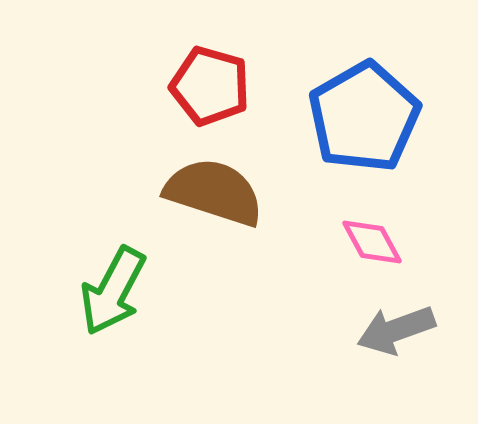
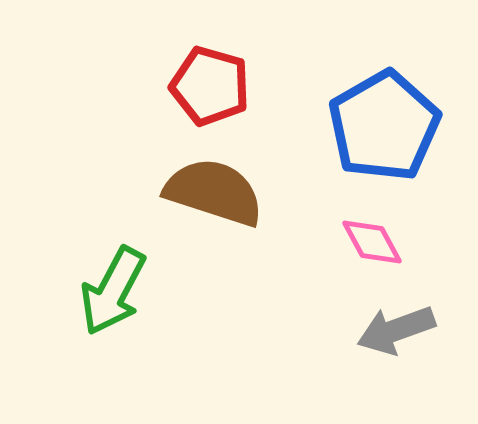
blue pentagon: moved 20 px right, 9 px down
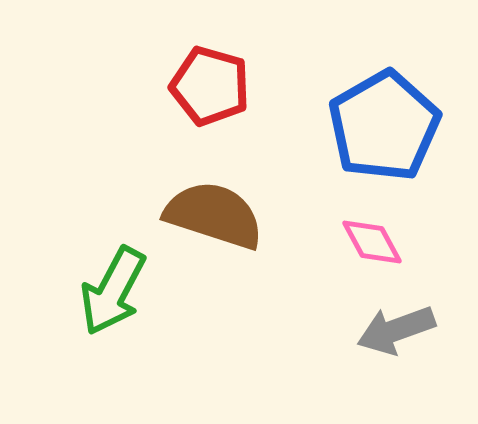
brown semicircle: moved 23 px down
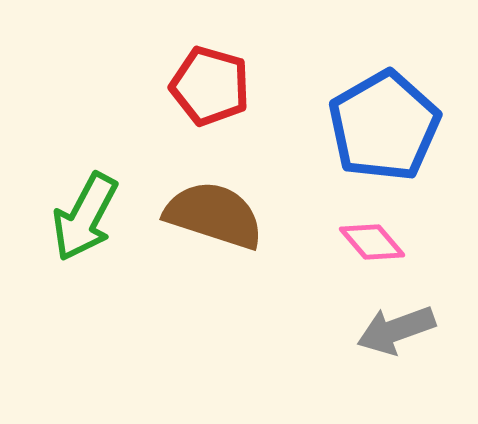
pink diamond: rotated 12 degrees counterclockwise
green arrow: moved 28 px left, 74 px up
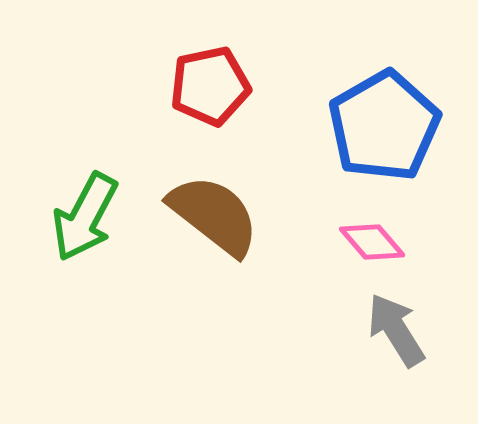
red pentagon: rotated 28 degrees counterclockwise
brown semicircle: rotated 20 degrees clockwise
gray arrow: rotated 78 degrees clockwise
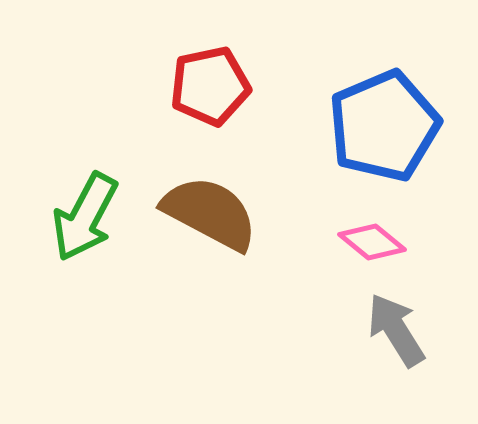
blue pentagon: rotated 7 degrees clockwise
brown semicircle: moved 4 px left, 2 px up; rotated 10 degrees counterclockwise
pink diamond: rotated 10 degrees counterclockwise
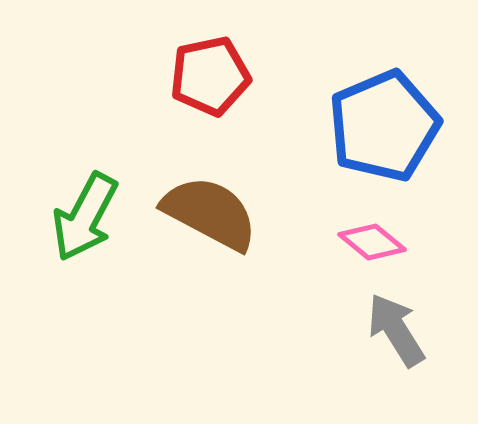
red pentagon: moved 10 px up
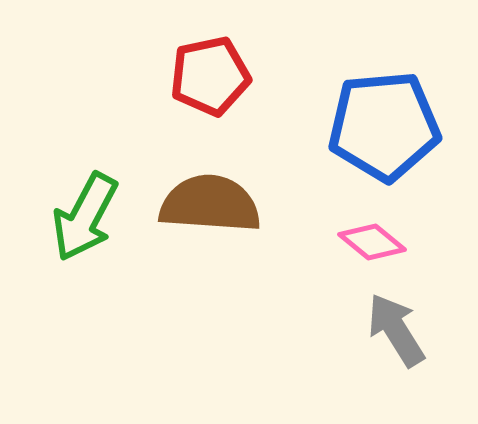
blue pentagon: rotated 18 degrees clockwise
brown semicircle: moved 9 px up; rotated 24 degrees counterclockwise
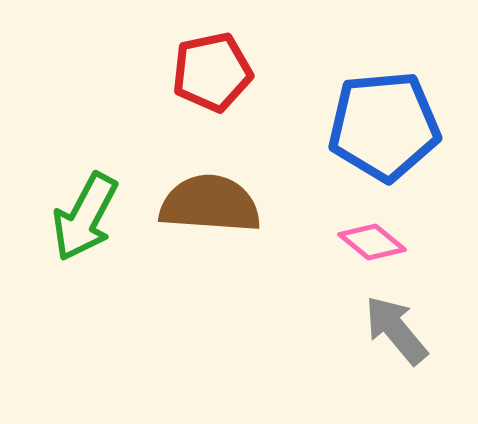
red pentagon: moved 2 px right, 4 px up
gray arrow: rotated 8 degrees counterclockwise
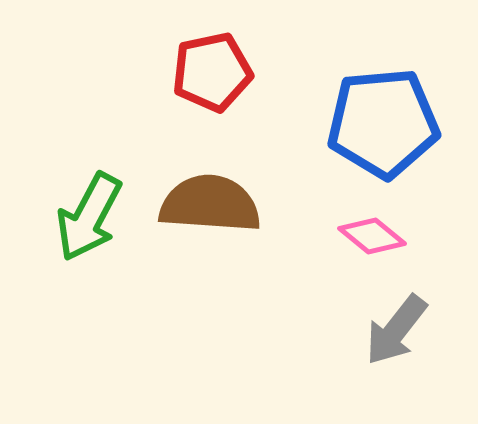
blue pentagon: moved 1 px left, 3 px up
green arrow: moved 4 px right
pink diamond: moved 6 px up
gray arrow: rotated 102 degrees counterclockwise
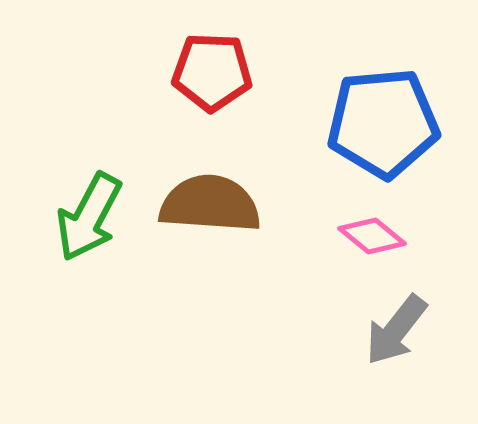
red pentagon: rotated 14 degrees clockwise
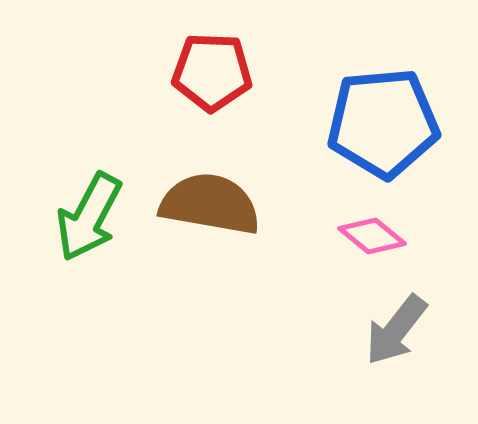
brown semicircle: rotated 6 degrees clockwise
